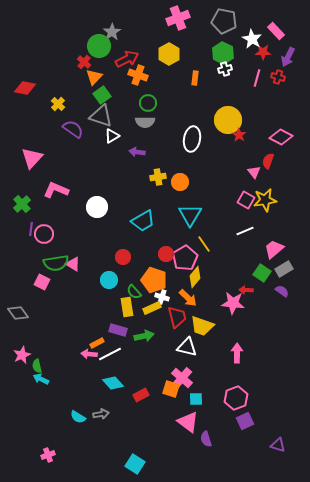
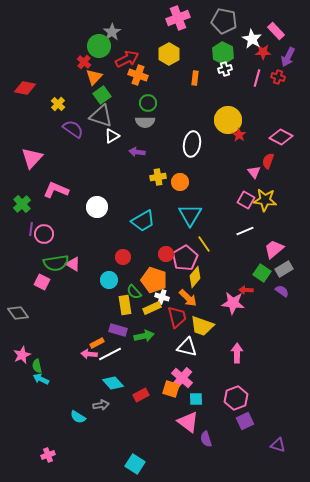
white ellipse at (192, 139): moved 5 px down
yellow star at (265, 200): rotated 15 degrees clockwise
yellow rectangle at (127, 307): moved 2 px left, 2 px up
gray arrow at (101, 414): moved 9 px up
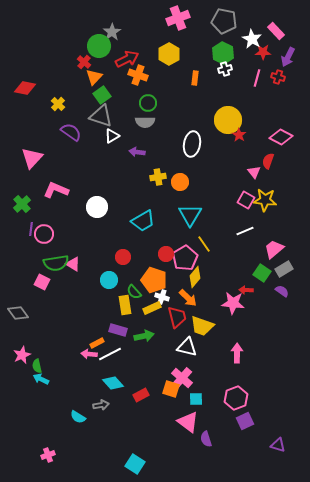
purple semicircle at (73, 129): moved 2 px left, 3 px down
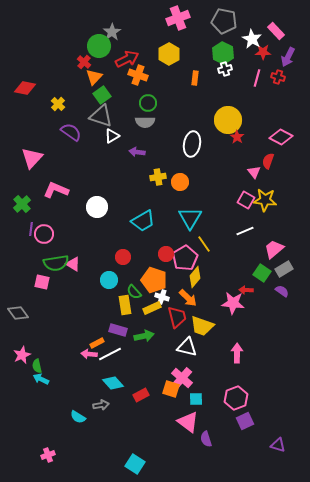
red star at (239, 135): moved 2 px left, 2 px down
cyan triangle at (190, 215): moved 3 px down
pink square at (42, 282): rotated 14 degrees counterclockwise
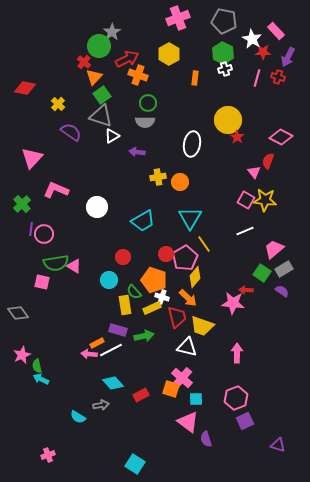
pink triangle at (73, 264): moved 1 px right, 2 px down
white line at (110, 354): moved 1 px right, 4 px up
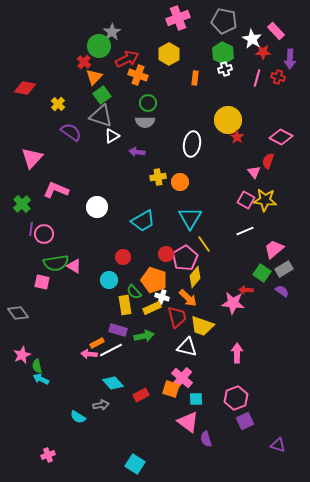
purple arrow at (288, 57): moved 2 px right, 2 px down; rotated 24 degrees counterclockwise
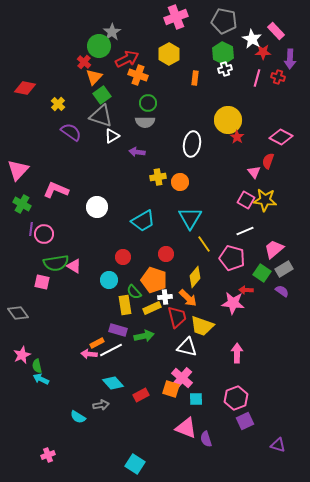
pink cross at (178, 18): moved 2 px left, 1 px up
pink triangle at (32, 158): moved 14 px left, 12 px down
green cross at (22, 204): rotated 18 degrees counterclockwise
pink pentagon at (185, 258): moved 47 px right; rotated 25 degrees counterclockwise
white cross at (162, 297): moved 3 px right; rotated 24 degrees counterclockwise
pink triangle at (188, 422): moved 2 px left, 6 px down; rotated 15 degrees counterclockwise
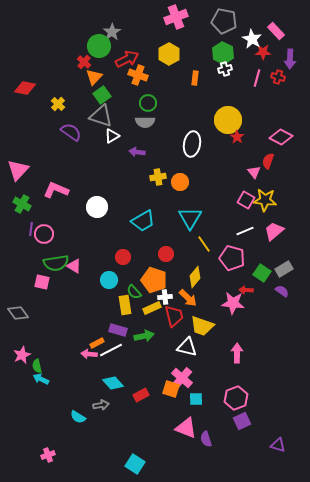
pink trapezoid at (274, 249): moved 18 px up
red trapezoid at (177, 317): moved 3 px left, 1 px up
purple square at (245, 421): moved 3 px left
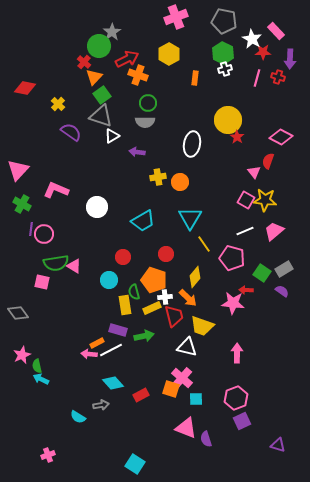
green semicircle at (134, 292): rotated 28 degrees clockwise
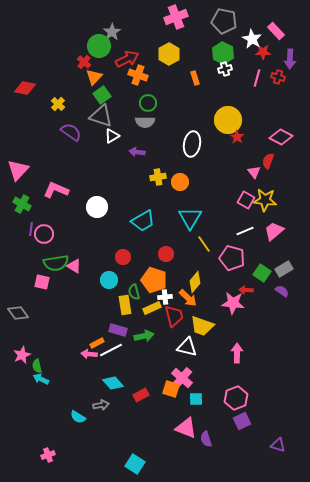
orange rectangle at (195, 78): rotated 24 degrees counterclockwise
yellow diamond at (195, 277): moved 5 px down
